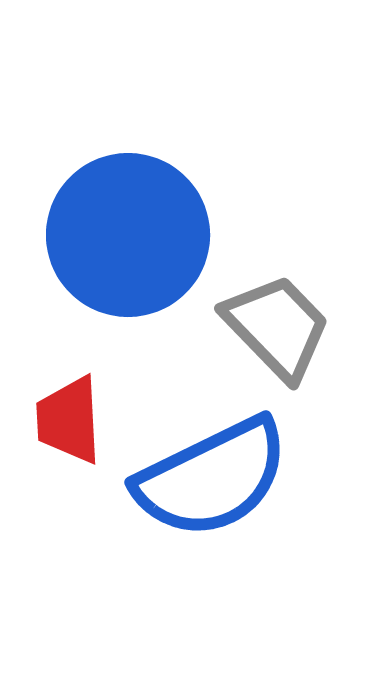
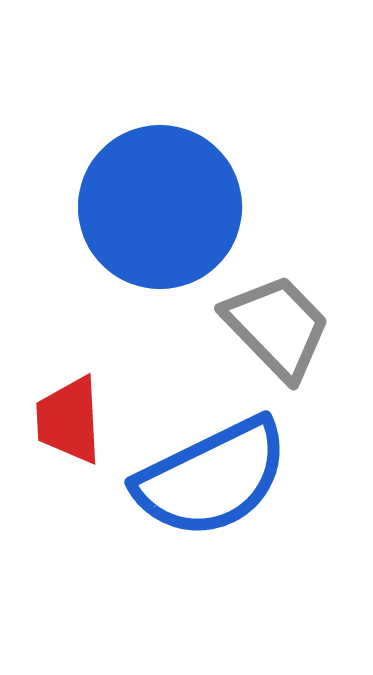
blue circle: moved 32 px right, 28 px up
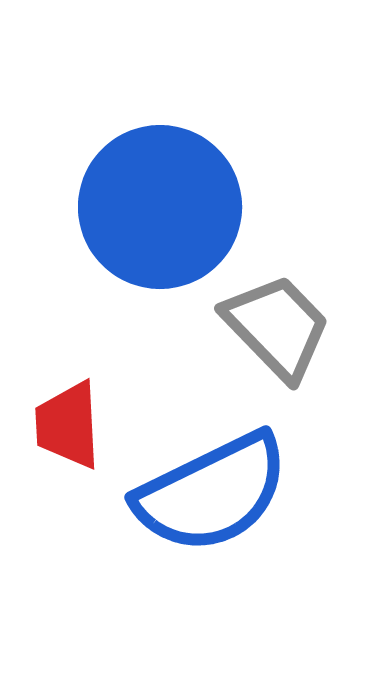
red trapezoid: moved 1 px left, 5 px down
blue semicircle: moved 15 px down
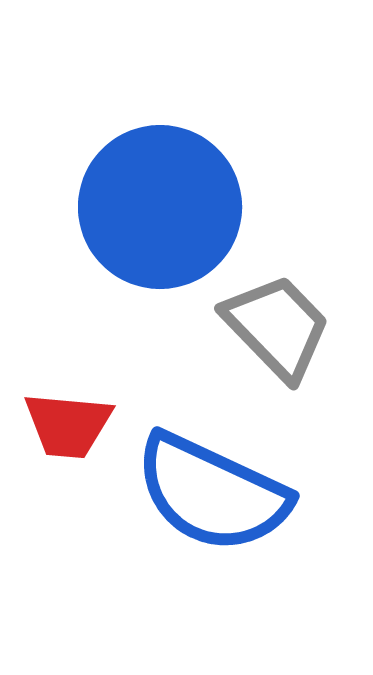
red trapezoid: rotated 82 degrees counterclockwise
blue semicircle: rotated 51 degrees clockwise
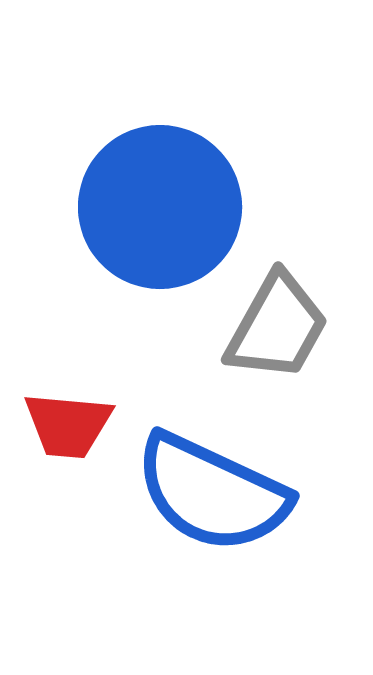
gray trapezoid: rotated 73 degrees clockwise
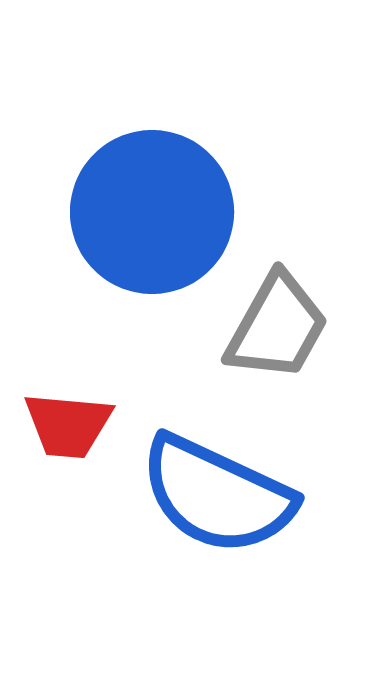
blue circle: moved 8 px left, 5 px down
blue semicircle: moved 5 px right, 2 px down
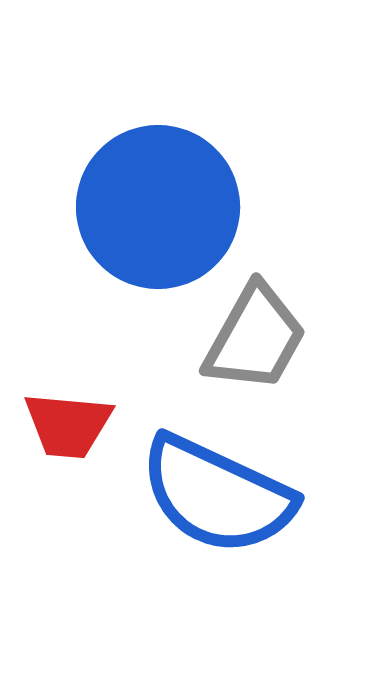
blue circle: moved 6 px right, 5 px up
gray trapezoid: moved 22 px left, 11 px down
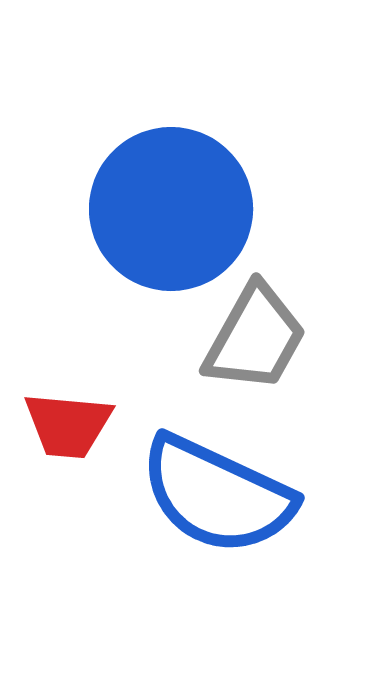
blue circle: moved 13 px right, 2 px down
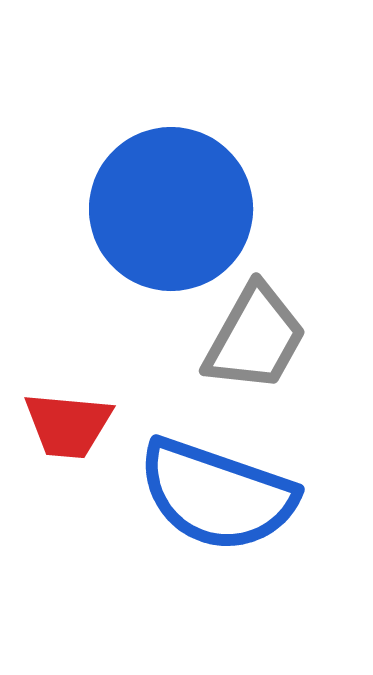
blue semicircle: rotated 6 degrees counterclockwise
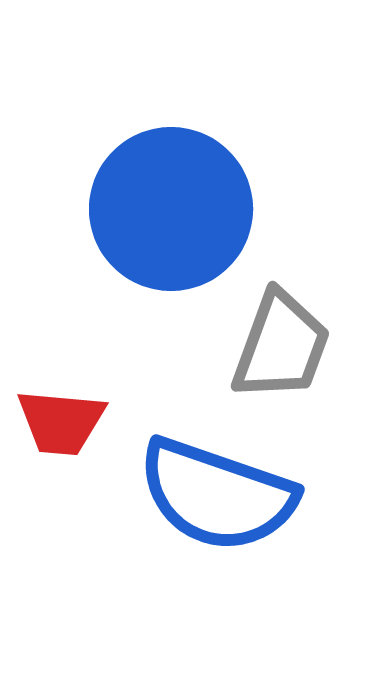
gray trapezoid: moved 26 px right, 8 px down; rotated 9 degrees counterclockwise
red trapezoid: moved 7 px left, 3 px up
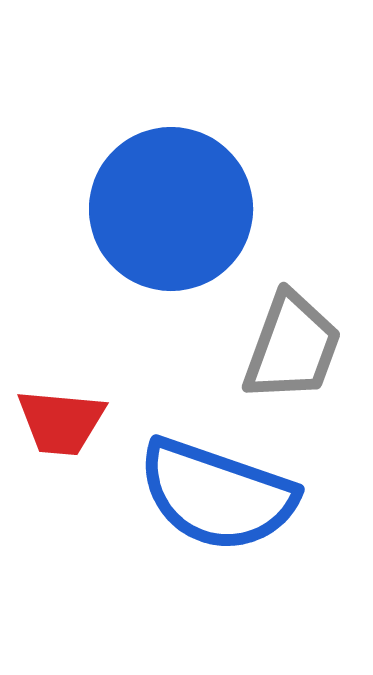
gray trapezoid: moved 11 px right, 1 px down
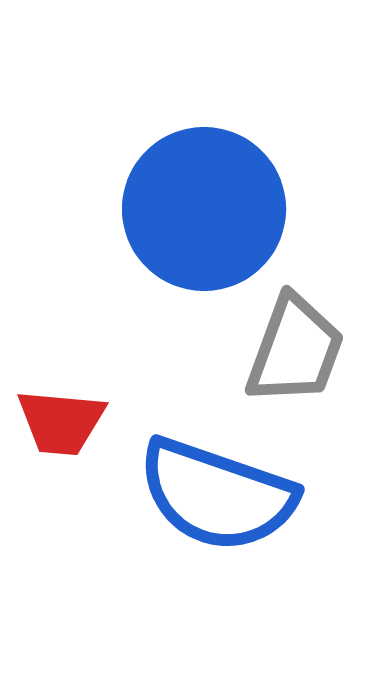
blue circle: moved 33 px right
gray trapezoid: moved 3 px right, 3 px down
